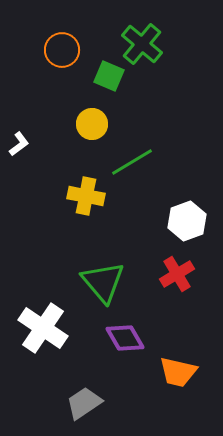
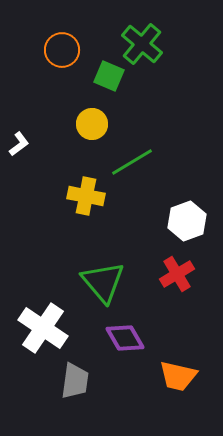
orange trapezoid: moved 4 px down
gray trapezoid: moved 9 px left, 22 px up; rotated 132 degrees clockwise
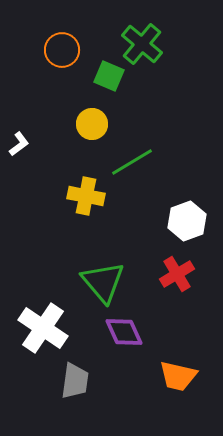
purple diamond: moved 1 px left, 6 px up; rotated 6 degrees clockwise
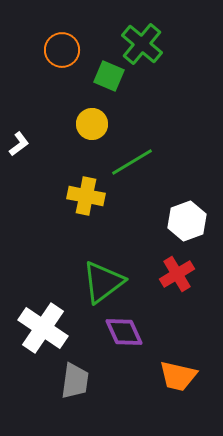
green triangle: rotated 33 degrees clockwise
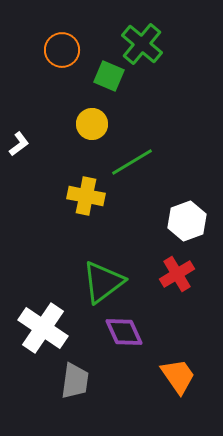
orange trapezoid: rotated 138 degrees counterclockwise
